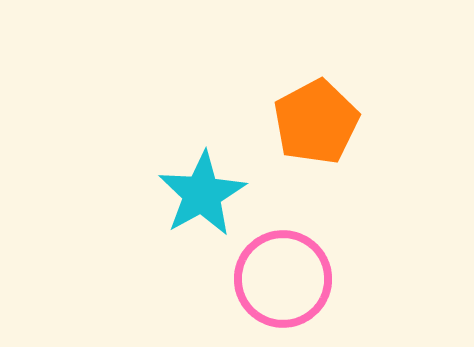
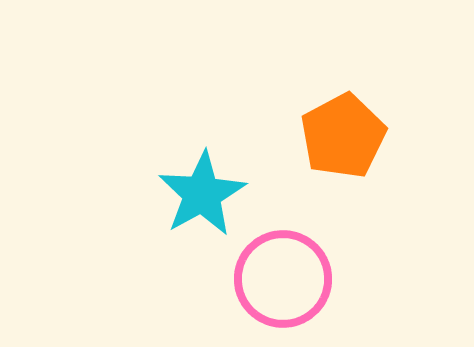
orange pentagon: moved 27 px right, 14 px down
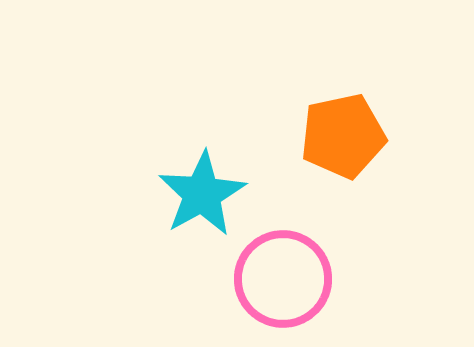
orange pentagon: rotated 16 degrees clockwise
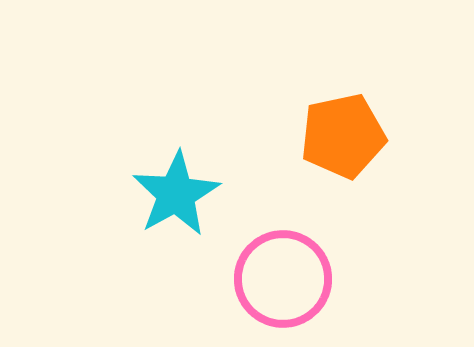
cyan star: moved 26 px left
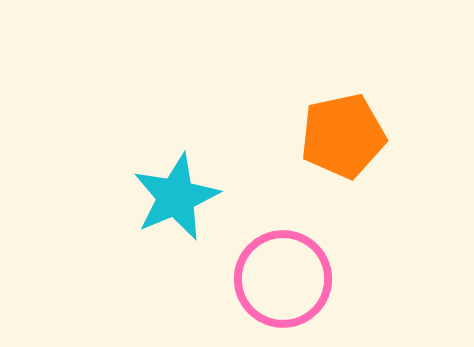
cyan star: moved 3 px down; rotated 6 degrees clockwise
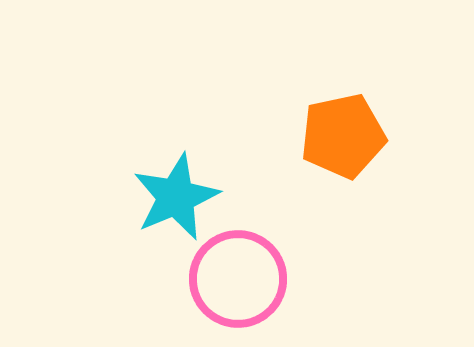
pink circle: moved 45 px left
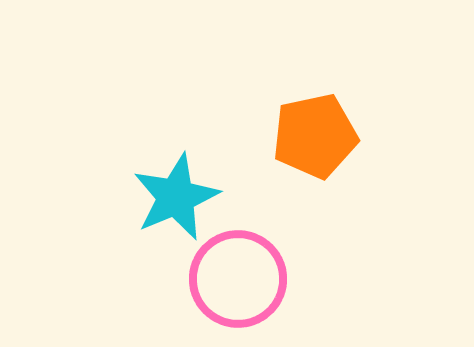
orange pentagon: moved 28 px left
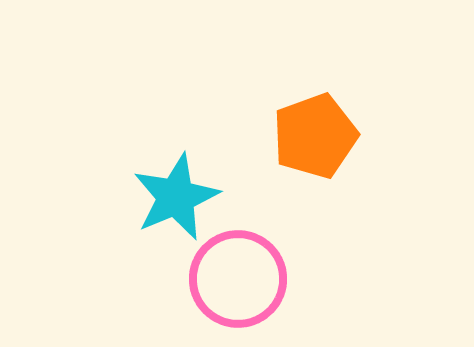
orange pentagon: rotated 8 degrees counterclockwise
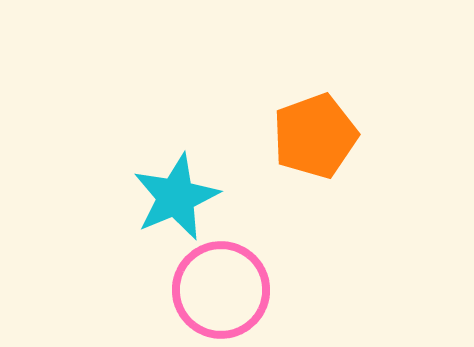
pink circle: moved 17 px left, 11 px down
